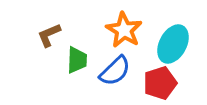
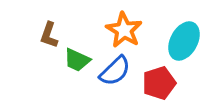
brown L-shape: rotated 48 degrees counterclockwise
cyan ellipse: moved 11 px right, 3 px up
green trapezoid: rotated 112 degrees clockwise
red pentagon: moved 1 px left
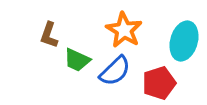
cyan ellipse: rotated 12 degrees counterclockwise
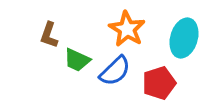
orange star: moved 3 px right, 1 px up
cyan ellipse: moved 3 px up
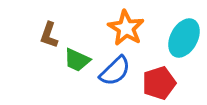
orange star: moved 1 px left, 1 px up
cyan ellipse: rotated 12 degrees clockwise
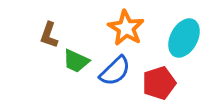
green trapezoid: moved 1 px left, 1 px down
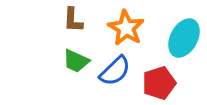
brown L-shape: moved 24 px right, 15 px up; rotated 16 degrees counterclockwise
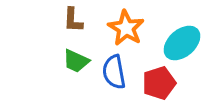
cyan ellipse: moved 2 px left, 5 px down; rotated 21 degrees clockwise
blue semicircle: moved 1 px left, 1 px down; rotated 124 degrees clockwise
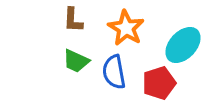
cyan ellipse: moved 1 px right, 2 px down; rotated 6 degrees counterclockwise
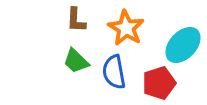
brown L-shape: moved 3 px right
green trapezoid: rotated 20 degrees clockwise
